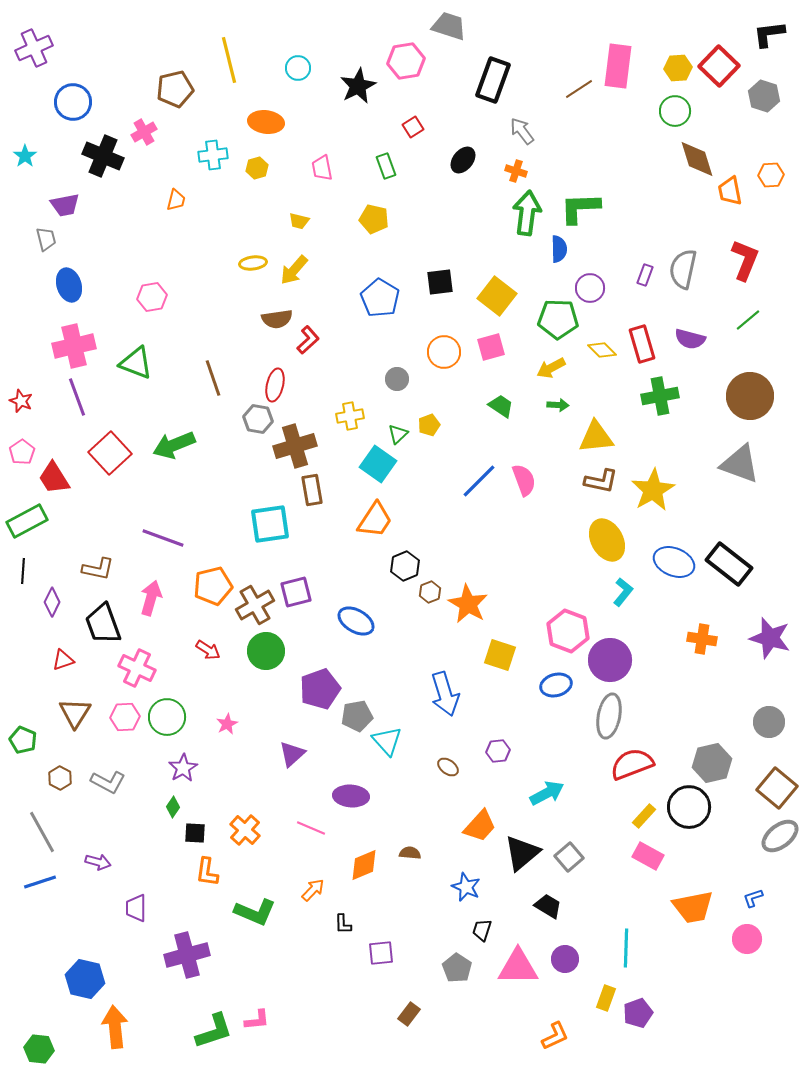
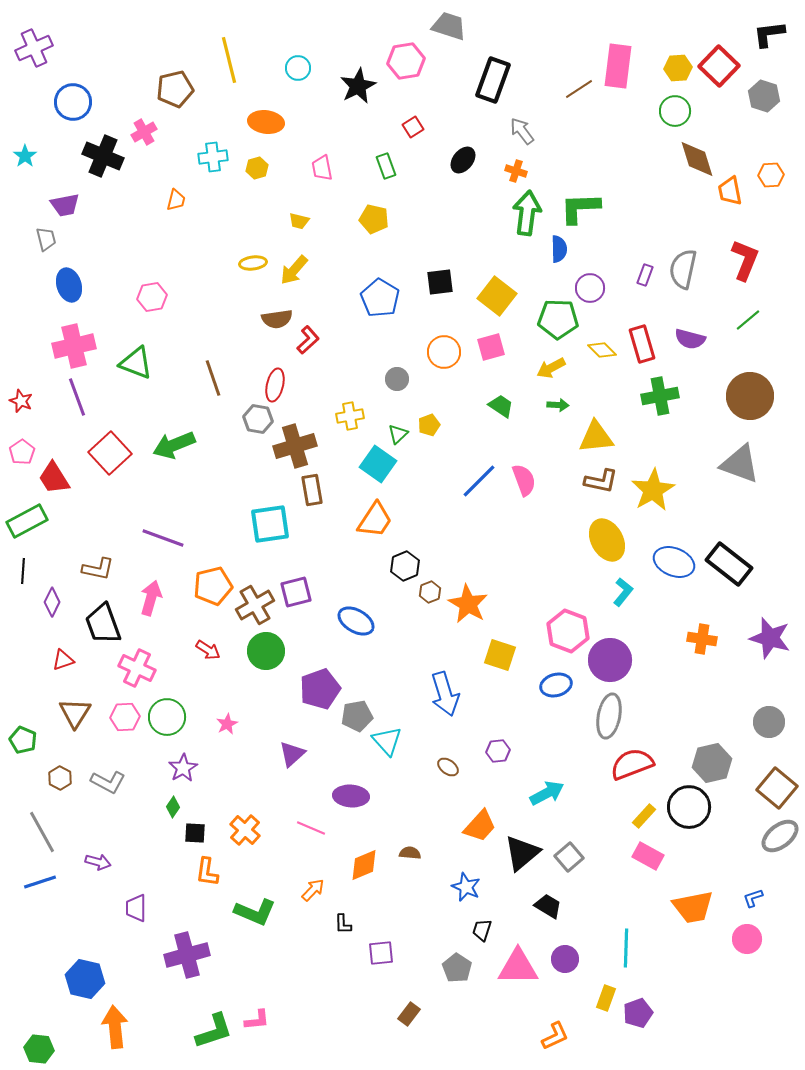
cyan cross at (213, 155): moved 2 px down
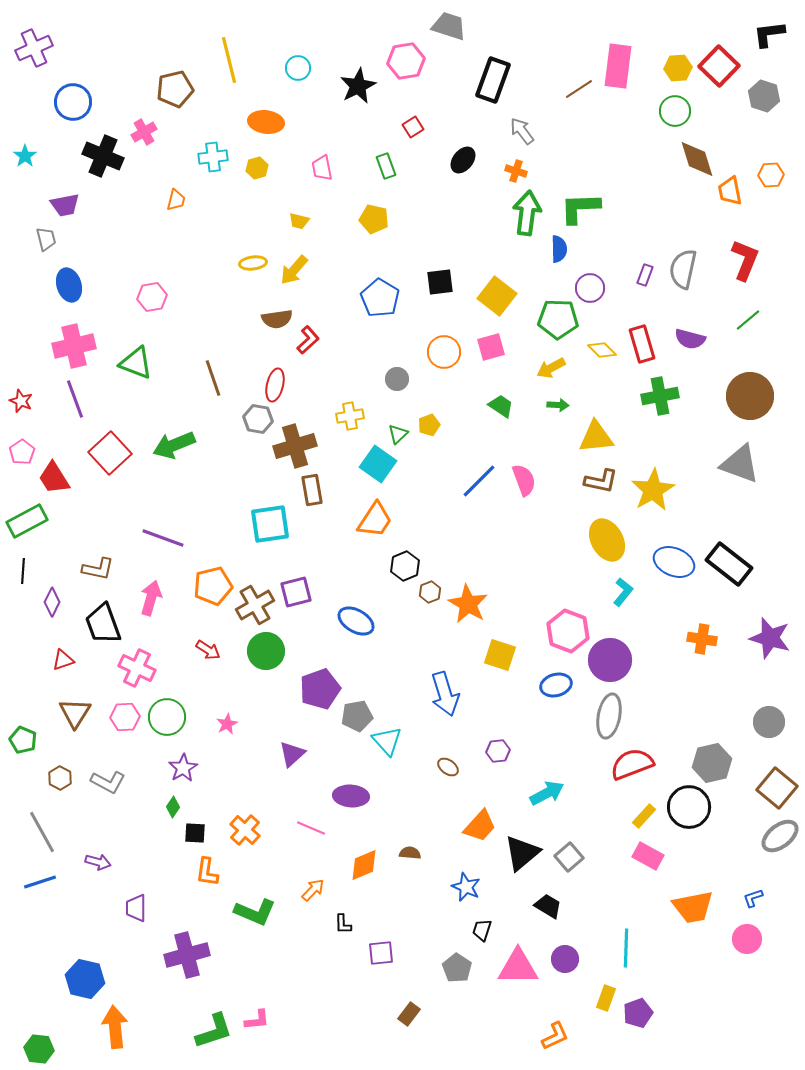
purple line at (77, 397): moved 2 px left, 2 px down
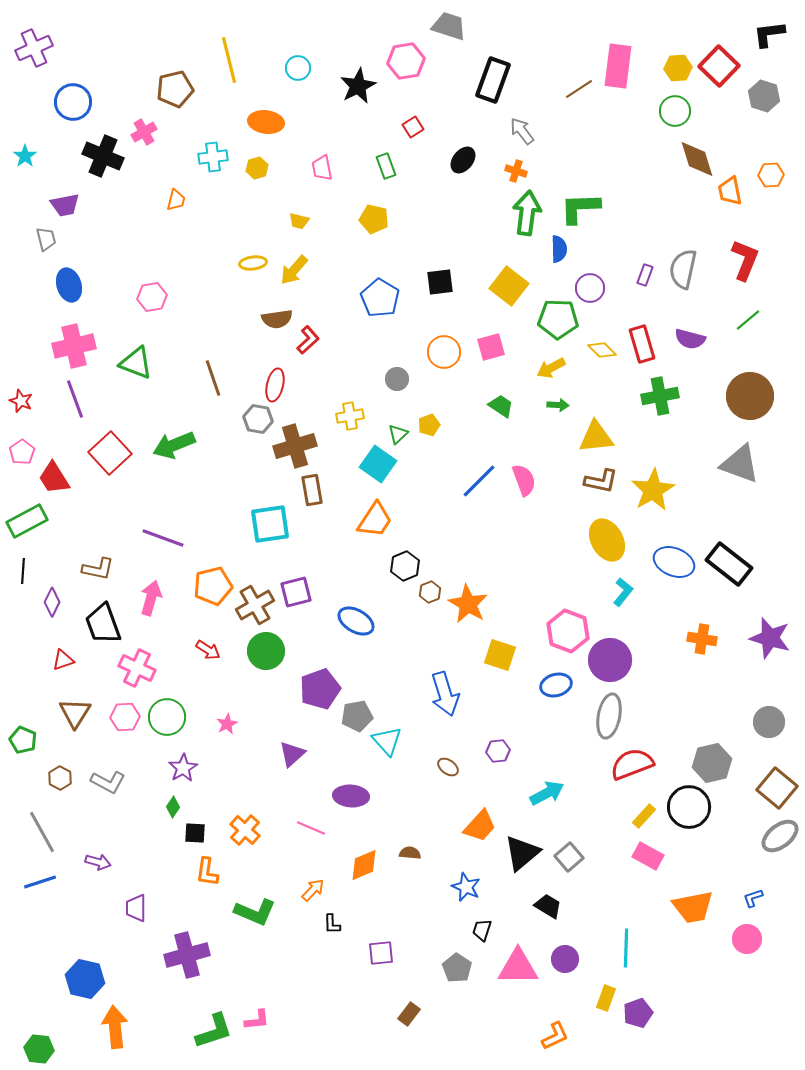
yellow square at (497, 296): moved 12 px right, 10 px up
black L-shape at (343, 924): moved 11 px left
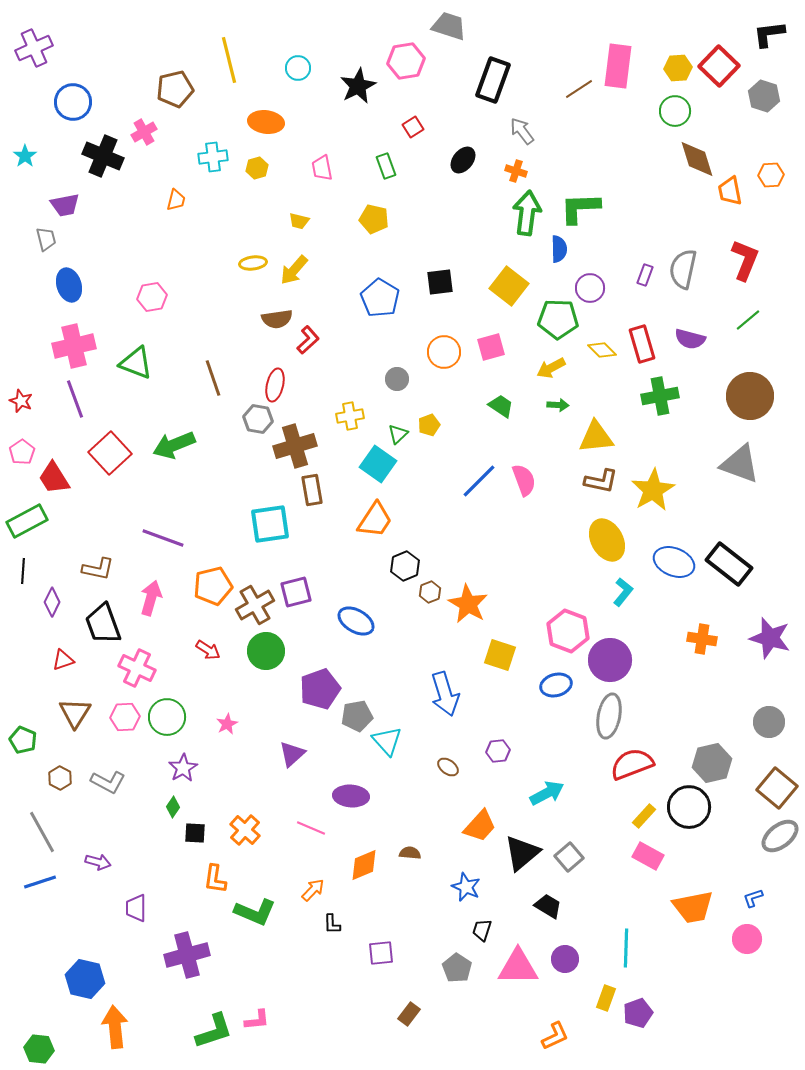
orange L-shape at (207, 872): moved 8 px right, 7 px down
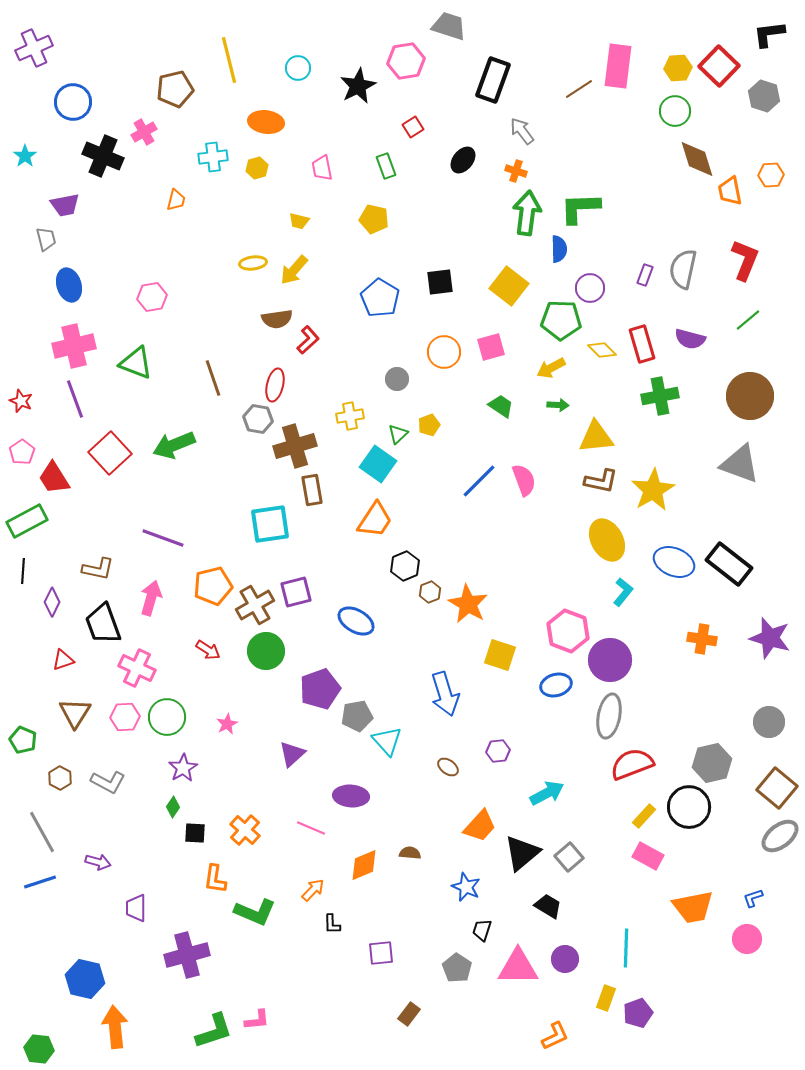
green pentagon at (558, 319): moved 3 px right, 1 px down
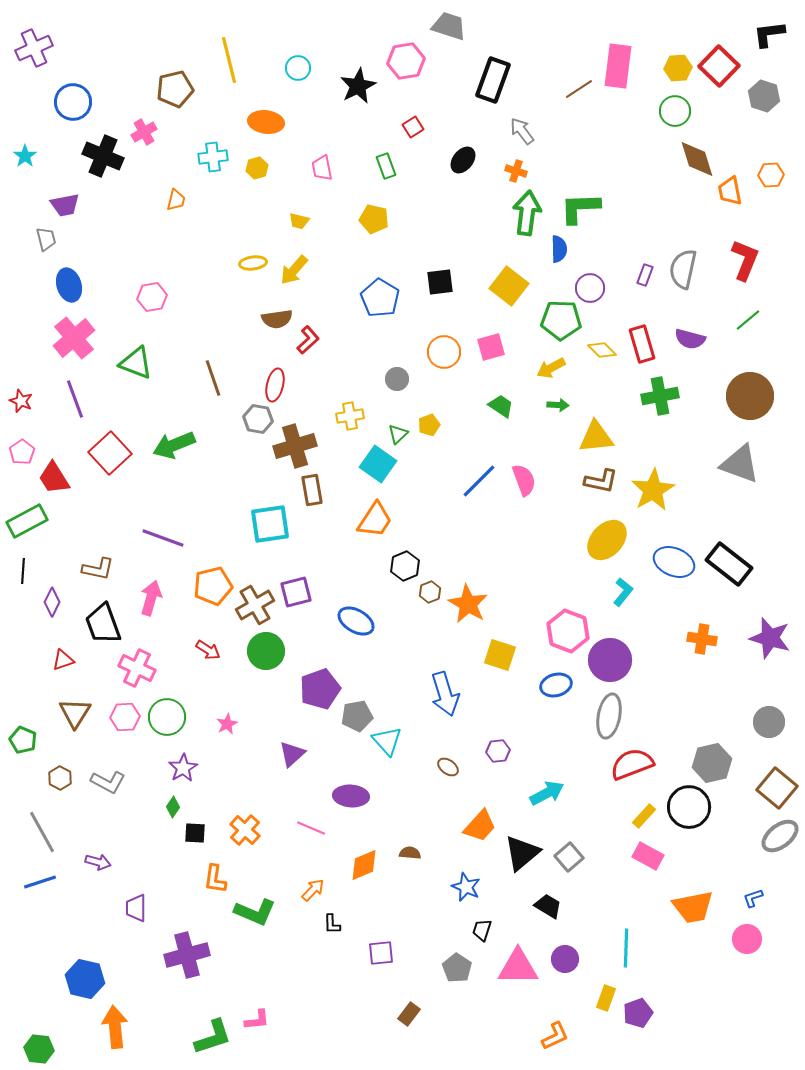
pink cross at (74, 346): moved 8 px up; rotated 27 degrees counterclockwise
yellow ellipse at (607, 540): rotated 72 degrees clockwise
green L-shape at (214, 1031): moved 1 px left, 6 px down
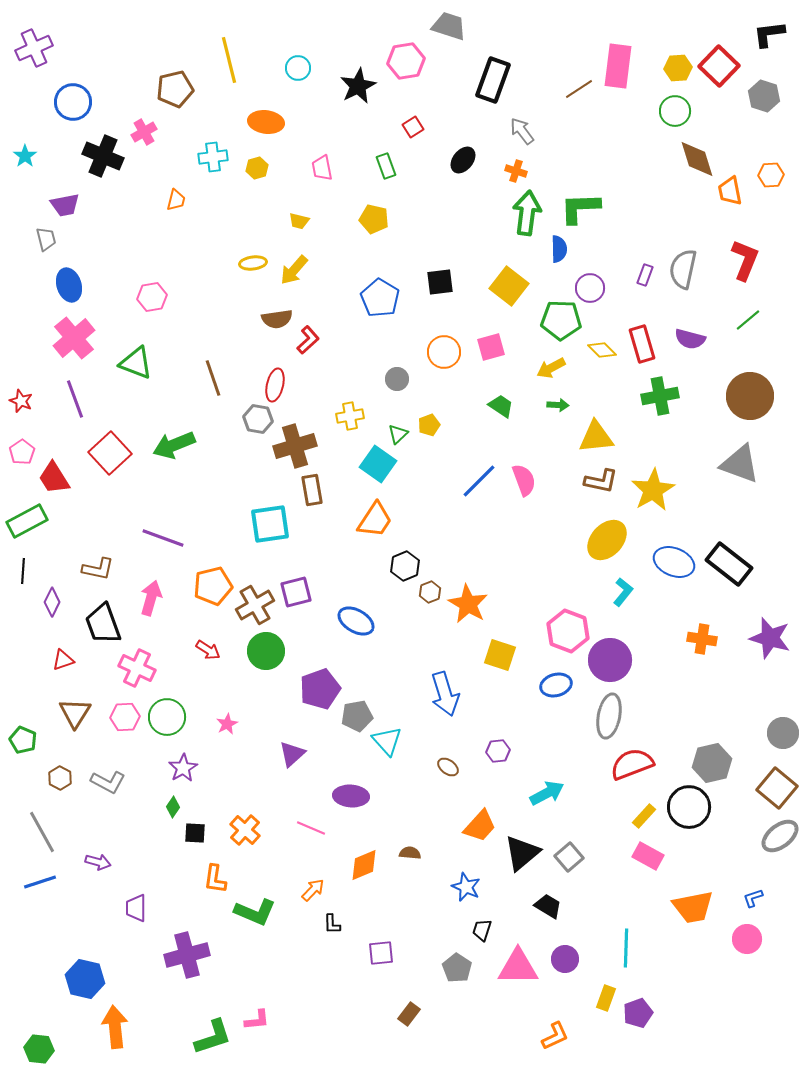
gray circle at (769, 722): moved 14 px right, 11 px down
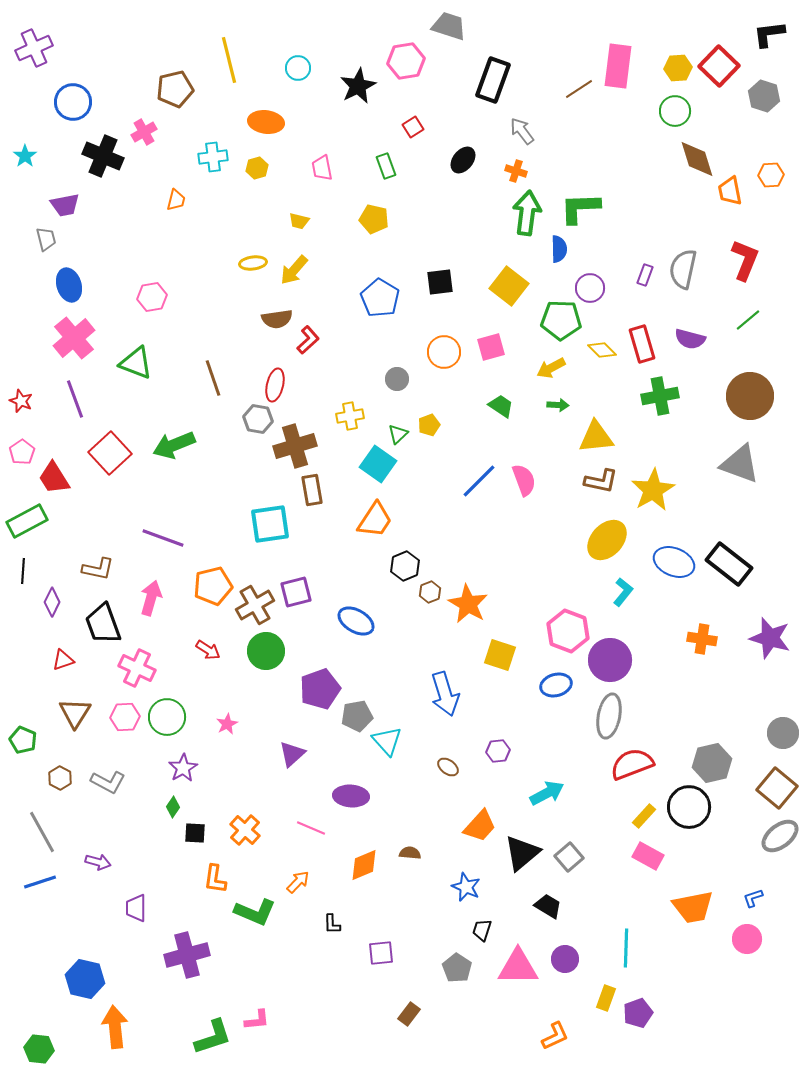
orange arrow at (313, 890): moved 15 px left, 8 px up
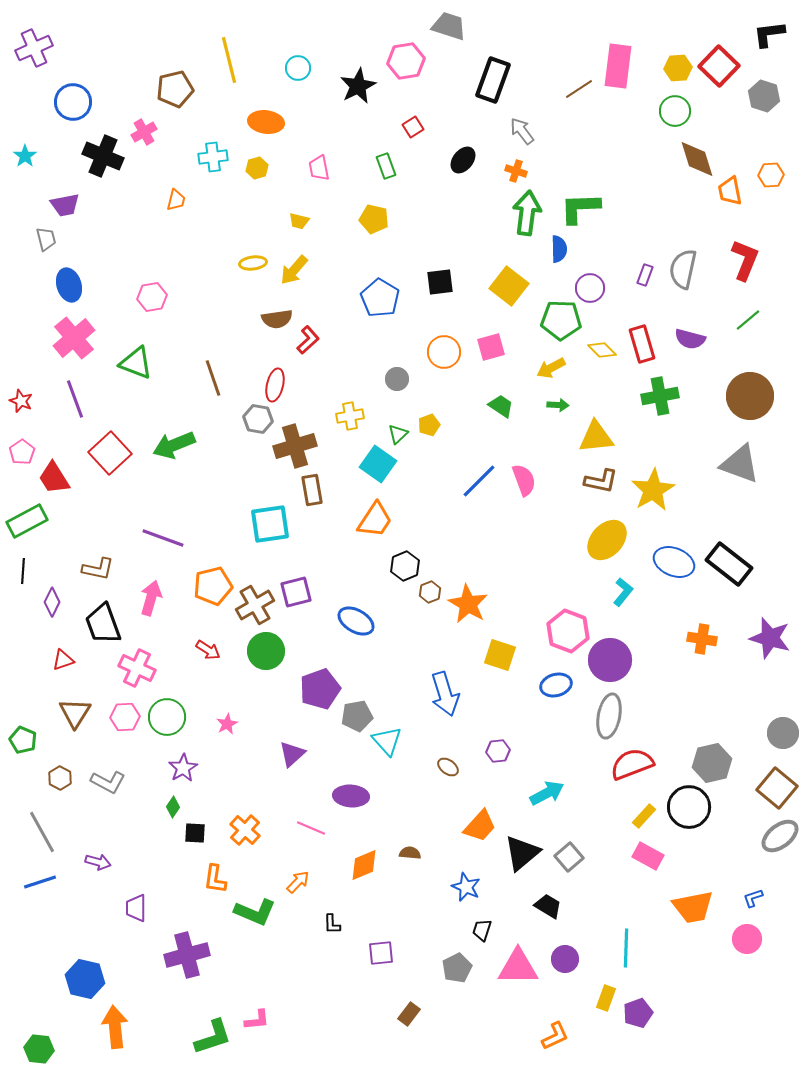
pink trapezoid at (322, 168): moved 3 px left
gray pentagon at (457, 968): rotated 12 degrees clockwise
